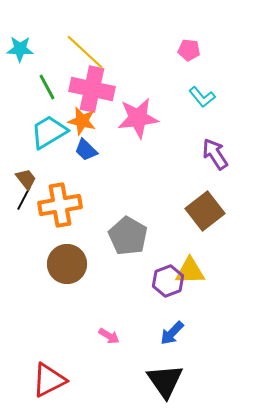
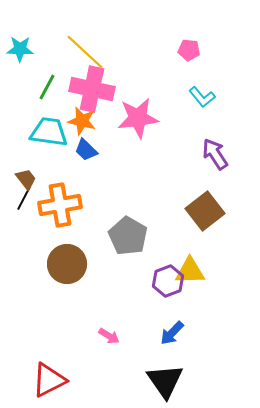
green line: rotated 56 degrees clockwise
cyan trapezoid: rotated 39 degrees clockwise
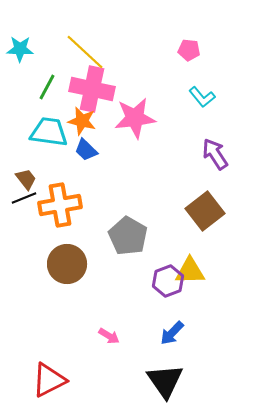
pink star: moved 3 px left
black line: rotated 40 degrees clockwise
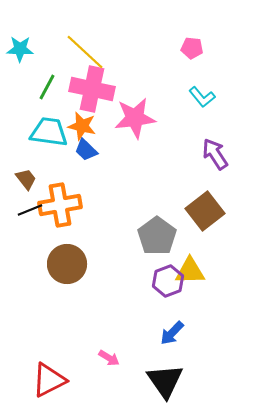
pink pentagon: moved 3 px right, 2 px up
orange star: moved 5 px down
black line: moved 6 px right, 12 px down
gray pentagon: moved 29 px right; rotated 6 degrees clockwise
pink arrow: moved 22 px down
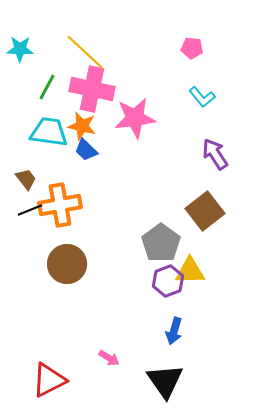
gray pentagon: moved 4 px right, 7 px down
blue arrow: moved 2 px right, 2 px up; rotated 28 degrees counterclockwise
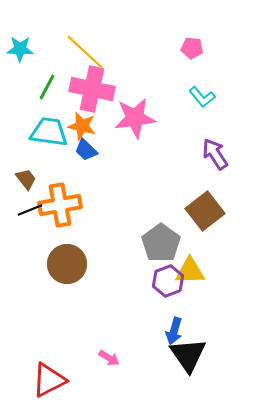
black triangle: moved 23 px right, 26 px up
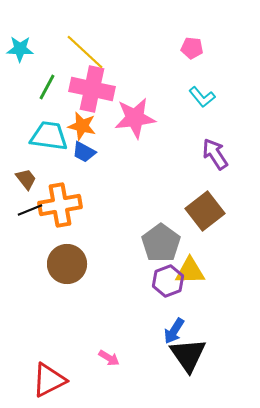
cyan trapezoid: moved 4 px down
blue trapezoid: moved 2 px left, 2 px down; rotated 15 degrees counterclockwise
blue arrow: rotated 16 degrees clockwise
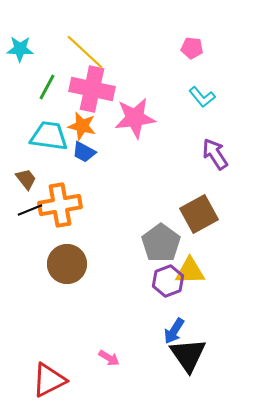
brown square: moved 6 px left, 3 px down; rotated 9 degrees clockwise
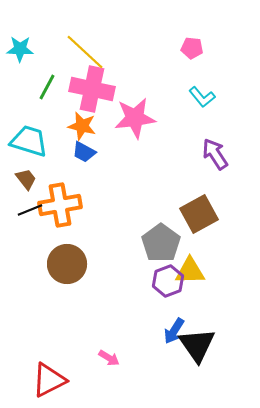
cyan trapezoid: moved 20 px left, 5 px down; rotated 9 degrees clockwise
black triangle: moved 9 px right, 10 px up
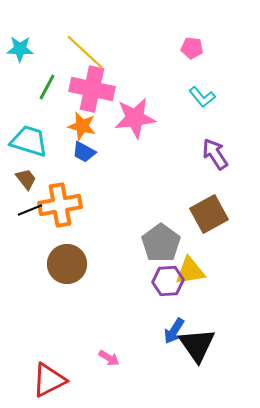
brown square: moved 10 px right
yellow triangle: rotated 8 degrees counterclockwise
purple hexagon: rotated 16 degrees clockwise
